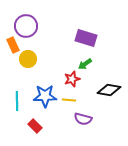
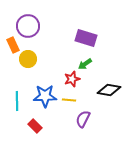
purple circle: moved 2 px right
purple semicircle: rotated 102 degrees clockwise
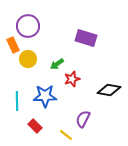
green arrow: moved 28 px left
yellow line: moved 3 px left, 35 px down; rotated 32 degrees clockwise
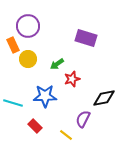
black diamond: moved 5 px left, 8 px down; rotated 20 degrees counterclockwise
cyan line: moved 4 px left, 2 px down; rotated 72 degrees counterclockwise
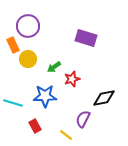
green arrow: moved 3 px left, 3 px down
red rectangle: rotated 16 degrees clockwise
